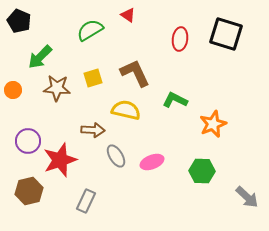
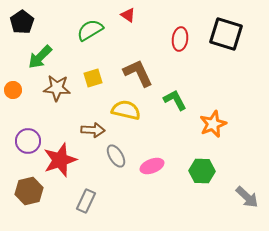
black pentagon: moved 3 px right, 1 px down; rotated 15 degrees clockwise
brown L-shape: moved 3 px right
green L-shape: rotated 35 degrees clockwise
pink ellipse: moved 4 px down
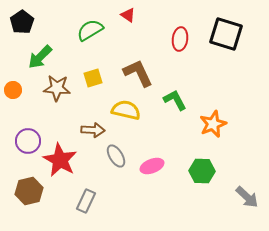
red star: rotated 24 degrees counterclockwise
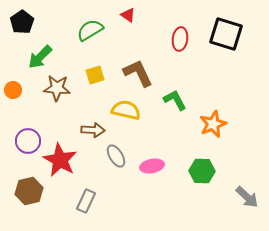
yellow square: moved 2 px right, 3 px up
pink ellipse: rotated 10 degrees clockwise
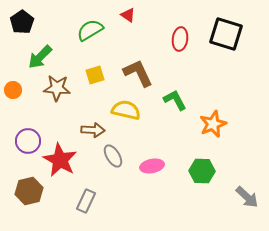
gray ellipse: moved 3 px left
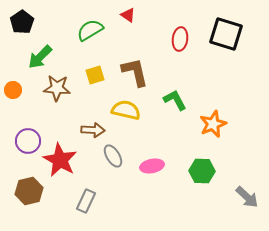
brown L-shape: moved 3 px left, 1 px up; rotated 12 degrees clockwise
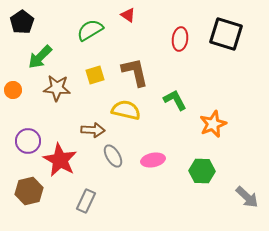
pink ellipse: moved 1 px right, 6 px up
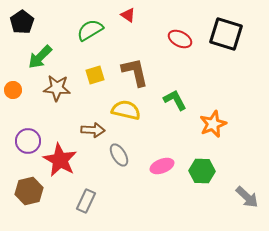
red ellipse: rotated 70 degrees counterclockwise
gray ellipse: moved 6 px right, 1 px up
pink ellipse: moved 9 px right, 6 px down; rotated 10 degrees counterclockwise
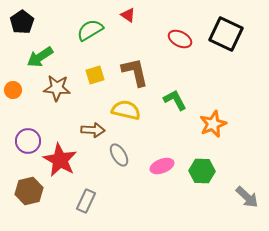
black square: rotated 8 degrees clockwise
green arrow: rotated 12 degrees clockwise
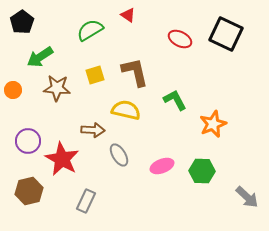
red star: moved 2 px right, 1 px up
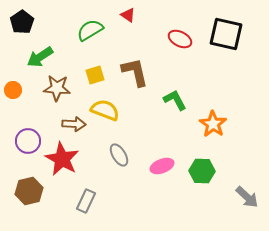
black square: rotated 12 degrees counterclockwise
yellow semicircle: moved 21 px left; rotated 8 degrees clockwise
orange star: rotated 16 degrees counterclockwise
brown arrow: moved 19 px left, 6 px up
